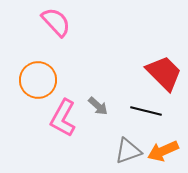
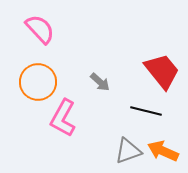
pink semicircle: moved 16 px left, 7 px down
red trapezoid: moved 2 px left, 2 px up; rotated 6 degrees clockwise
orange circle: moved 2 px down
gray arrow: moved 2 px right, 24 px up
orange arrow: rotated 48 degrees clockwise
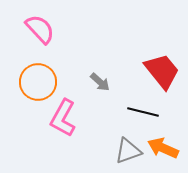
black line: moved 3 px left, 1 px down
orange arrow: moved 3 px up
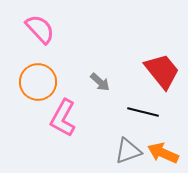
orange arrow: moved 5 px down
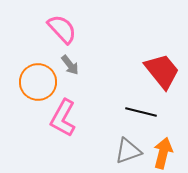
pink semicircle: moved 22 px right
gray arrow: moved 30 px left, 17 px up; rotated 10 degrees clockwise
black line: moved 2 px left
orange arrow: rotated 80 degrees clockwise
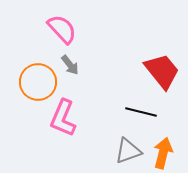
pink L-shape: rotated 6 degrees counterclockwise
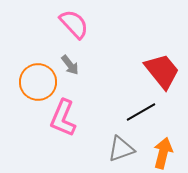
pink semicircle: moved 12 px right, 5 px up
black line: rotated 44 degrees counterclockwise
gray triangle: moved 7 px left, 2 px up
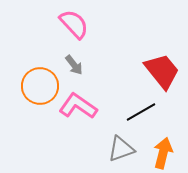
gray arrow: moved 4 px right
orange circle: moved 2 px right, 4 px down
pink L-shape: moved 15 px right, 12 px up; rotated 102 degrees clockwise
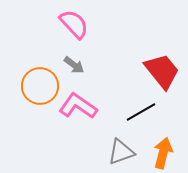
gray arrow: rotated 15 degrees counterclockwise
gray triangle: moved 3 px down
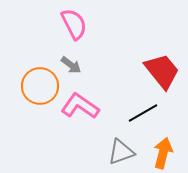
pink semicircle: rotated 16 degrees clockwise
gray arrow: moved 3 px left
pink L-shape: moved 2 px right
black line: moved 2 px right, 1 px down
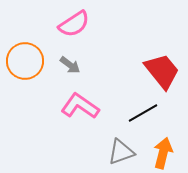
pink semicircle: rotated 84 degrees clockwise
gray arrow: moved 1 px left
orange circle: moved 15 px left, 25 px up
